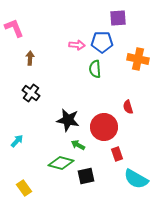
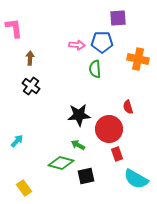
pink L-shape: rotated 15 degrees clockwise
black cross: moved 7 px up
black star: moved 11 px right, 5 px up; rotated 15 degrees counterclockwise
red circle: moved 5 px right, 2 px down
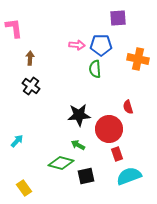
blue pentagon: moved 1 px left, 3 px down
cyan semicircle: moved 7 px left, 3 px up; rotated 130 degrees clockwise
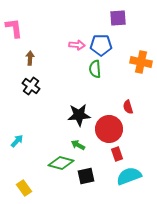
orange cross: moved 3 px right, 3 px down
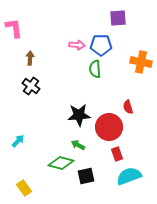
red circle: moved 2 px up
cyan arrow: moved 1 px right
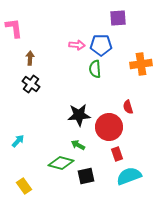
orange cross: moved 2 px down; rotated 20 degrees counterclockwise
black cross: moved 2 px up
yellow rectangle: moved 2 px up
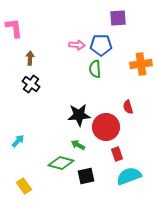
red circle: moved 3 px left
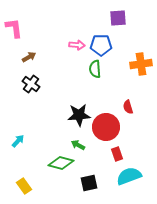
brown arrow: moved 1 px left, 1 px up; rotated 56 degrees clockwise
black square: moved 3 px right, 7 px down
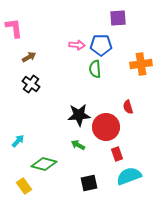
green diamond: moved 17 px left, 1 px down
